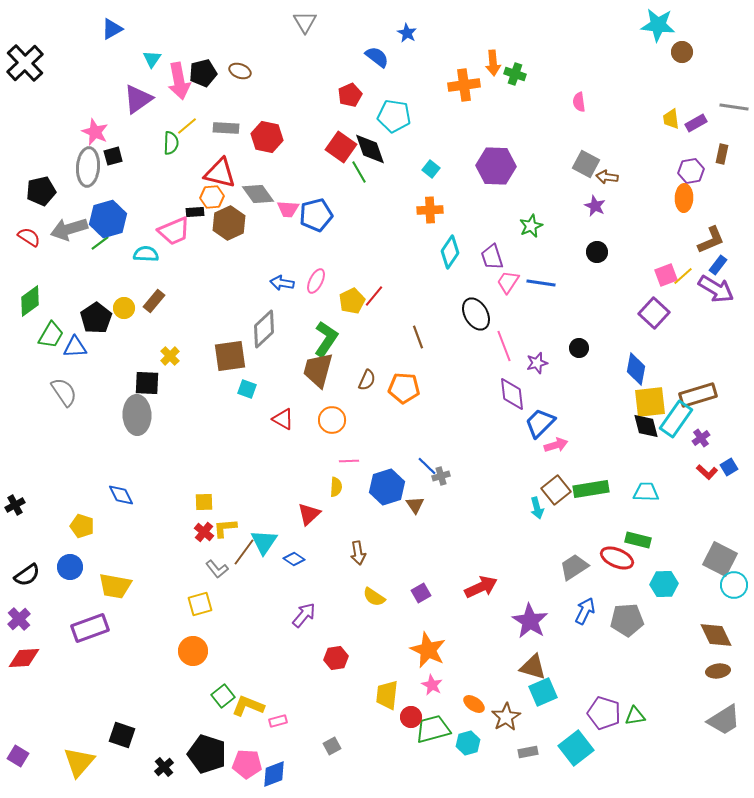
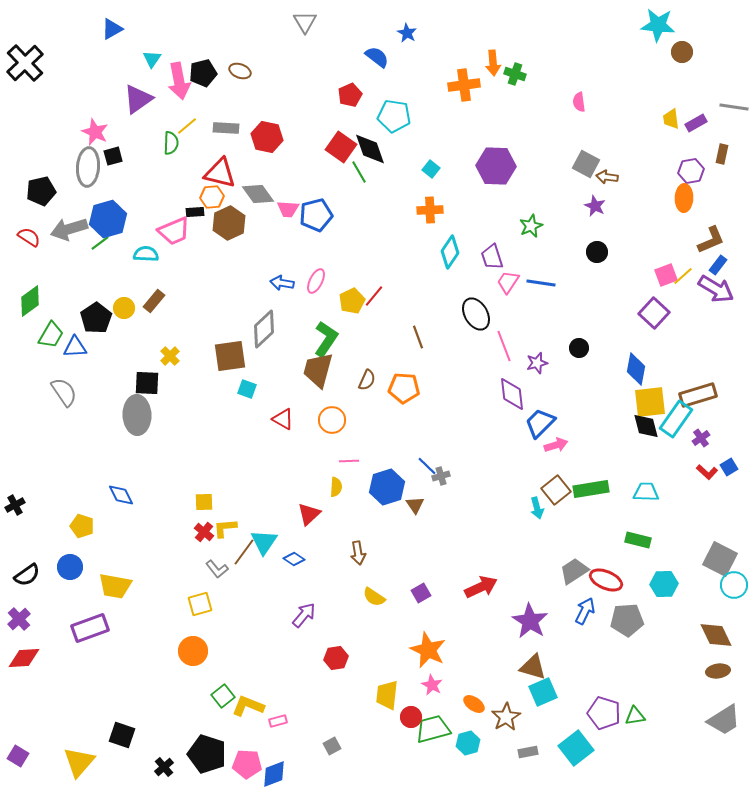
red ellipse at (617, 558): moved 11 px left, 22 px down
gray trapezoid at (574, 567): moved 4 px down
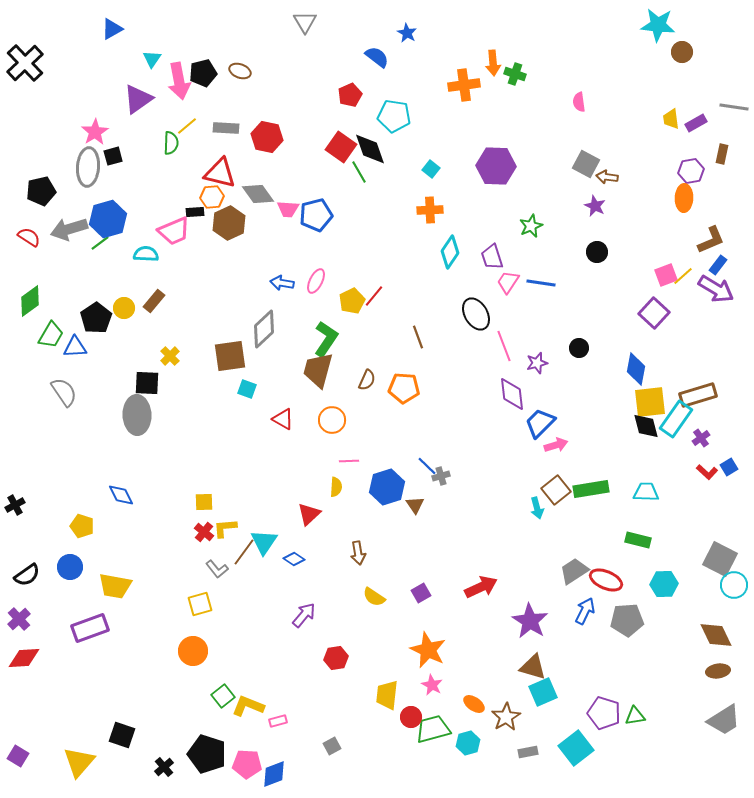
pink star at (95, 132): rotated 16 degrees clockwise
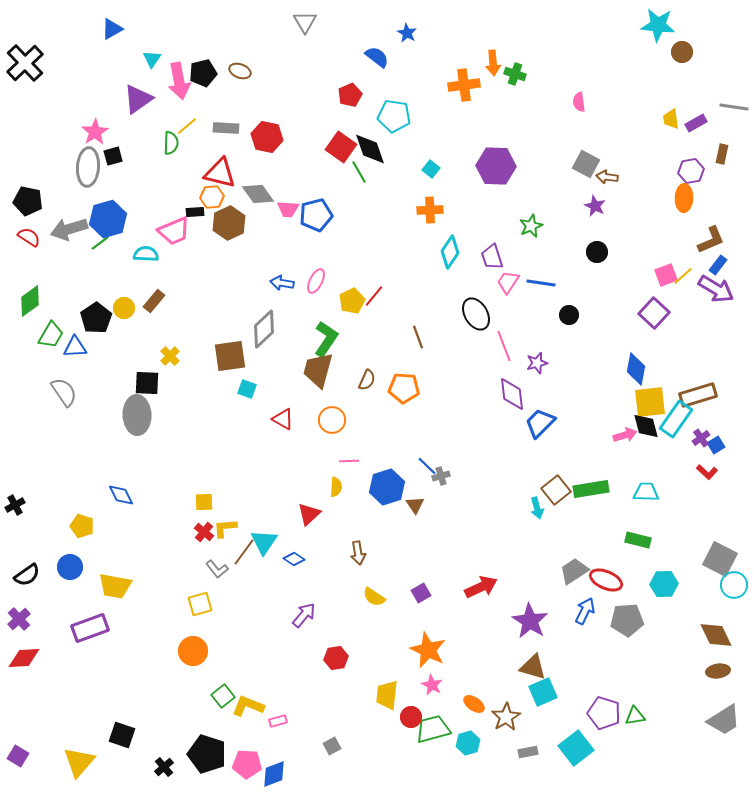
black pentagon at (41, 191): moved 13 px left, 10 px down; rotated 24 degrees clockwise
black circle at (579, 348): moved 10 px left, 33 px up
pink arrow at (556, 445): moved 69 px right, 10 px up
blue square at (729, 467): moved 13 px left, 22 px up
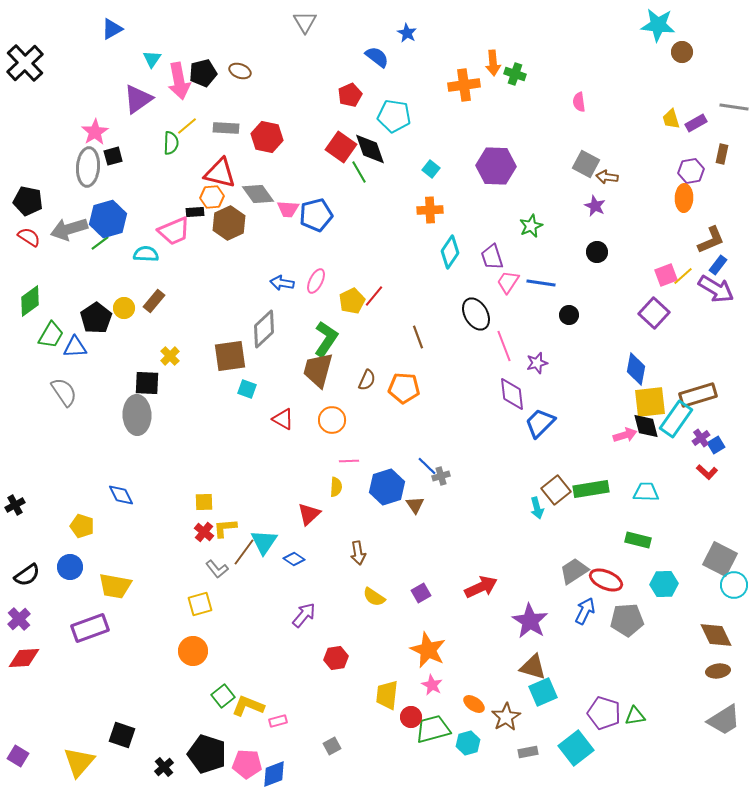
yellow trapezoid at (671, 119): rotated 10 degrees counterclockwise
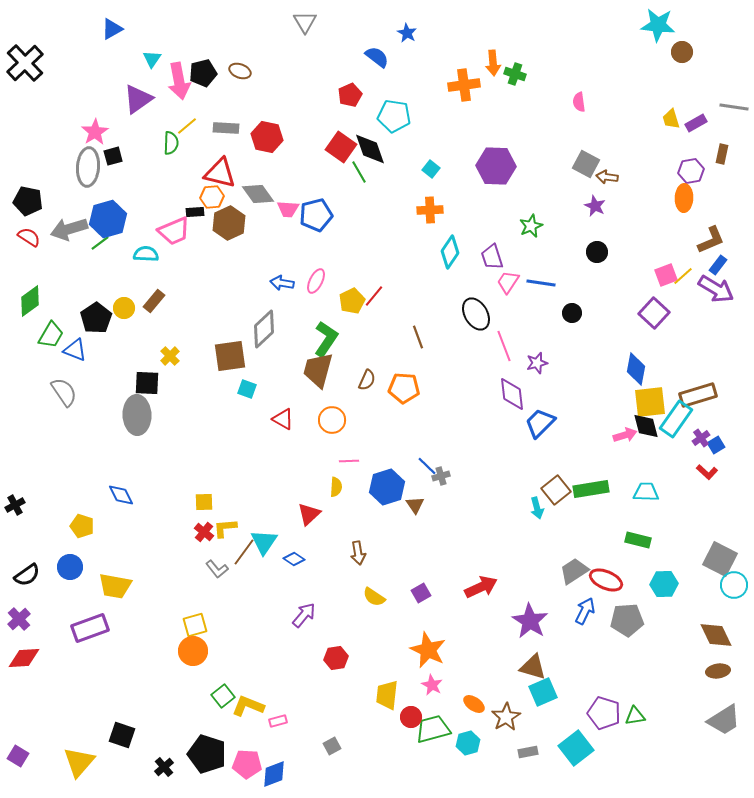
black circle at (569, 315): moved 3 px right, 2 px up
blue triangle at (75, 347): moved 3 px down; rotated 25 degrees clockwise
yellow square at (200, 604): moved 5 px left, 21 px down
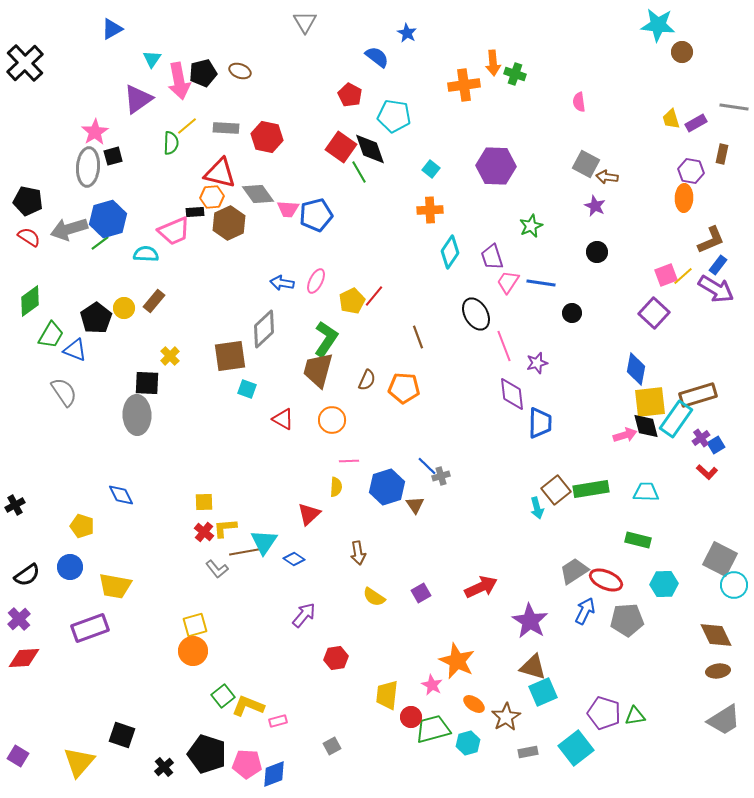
red pentagon at (350, 95): rotated 20 degrees counterclockwise
purple hexagon at (691, 171): rotated 20 degrees clockwise
blue trapezoid at (540, 423): rotated 136 degrees clockwise
brown line at (244, 552): rotated 44 degrees clockwise
orange star at (428, 650): moved 29 px right, 11 px down
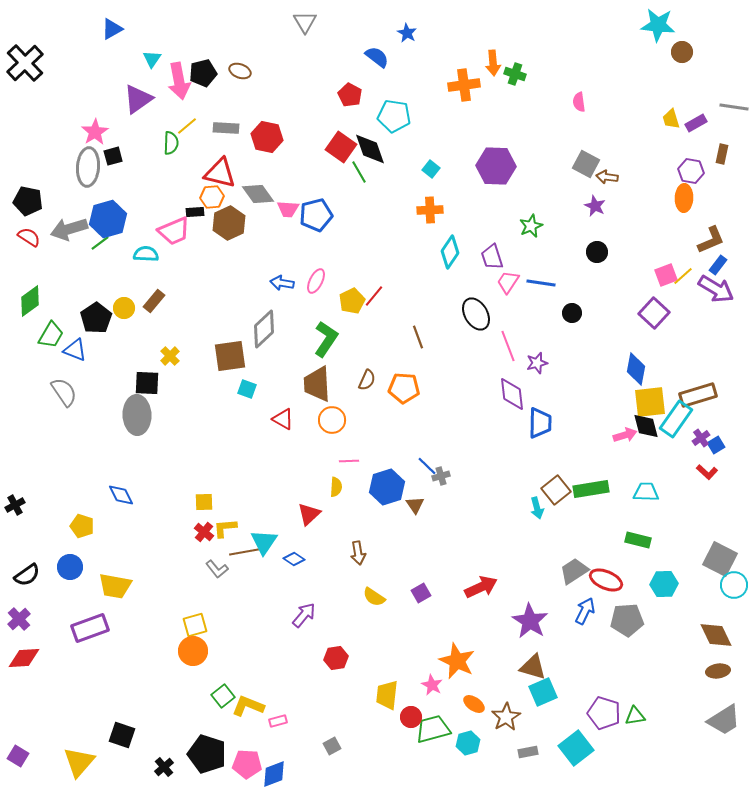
pink line at (504, 346): moved 4 px right
brown trapezoid at (318, 370): moved 1 px left, 14 px down; rotated 18 degrees counterclockwise
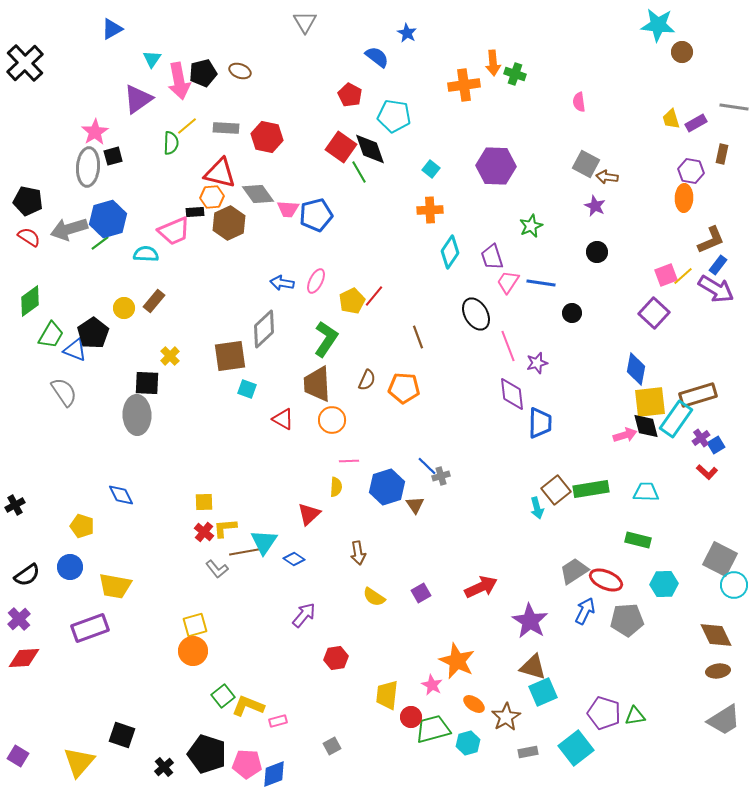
black pentagon at (96, 318): moved 3 px left, 15 px down
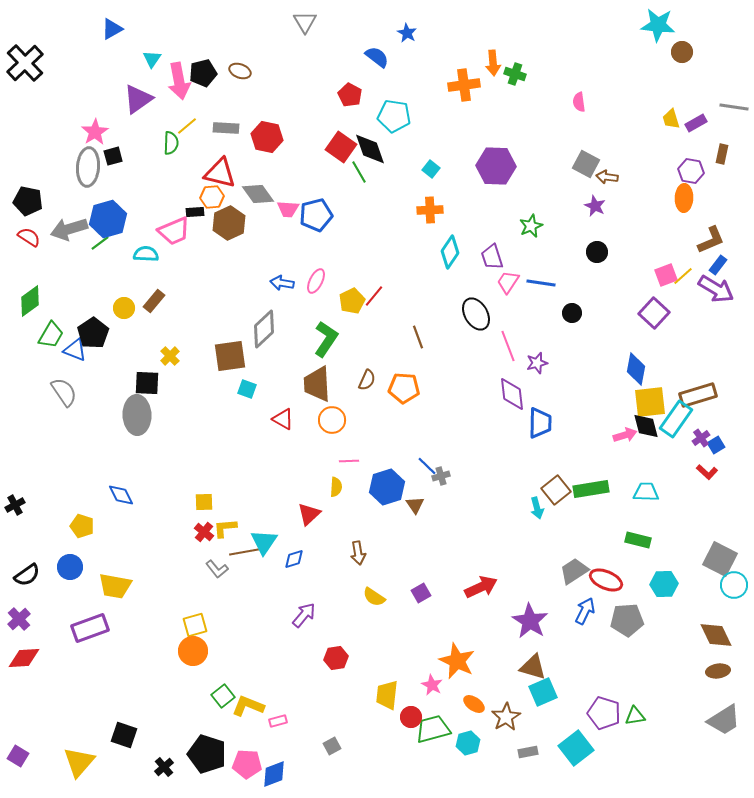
blue diamond at (294, 559): rotated 50 degrees counterclockwise
black square at (122, 735): moved 2 px right
